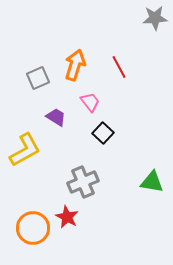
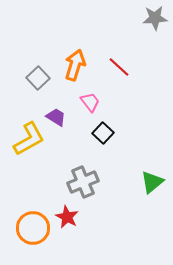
red line: rotated 20 degrees counterclockwise
gray square: rotated 20 degrees counterclockwise
yellow L-shape: moved 4 px right, 11 px up
green triangle: rotated 50 degrees counterclockwise
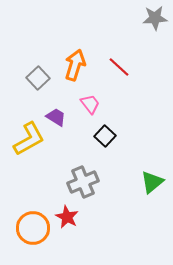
pink trapezoid: moved 2 px down
black square: moved 2 px right, 3 px down
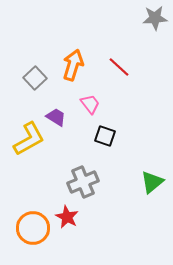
orange arrow: moved 2 px left
gray square: moved 3 px left
black square: rotated 25 degrees counterclockwise
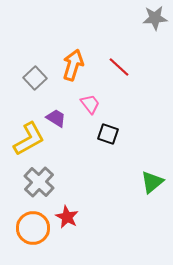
purple trapezoid: moved 1 px down
black square: moved 3 px right, 2 px up
gray cross: moved 44 px left; rotated 24 degrees counterclockwise
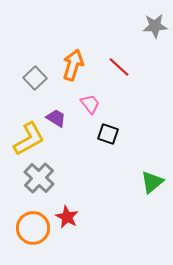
gray star: moved 8 px down
gray cross: moved 4 px up
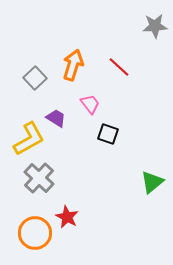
orange circle: moved 2 px right, 5 px down
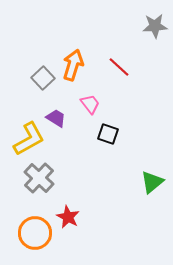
gray square: moved 8 px right
red star: moved 1 px right
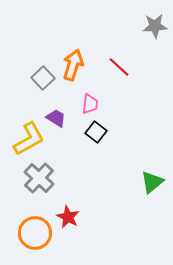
pink trapezoid: rotated 45 degrees clockwise
black square: moved 12 px left, 2 px up; rotated 20 degrees clockwise
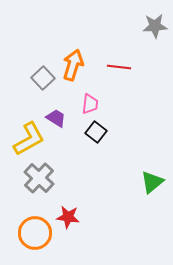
red line: rotated 35 degrees counterclockwise
red star: rotated 20 degrees counterclockwise
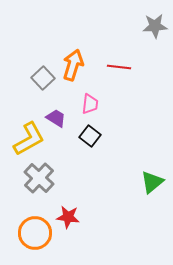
black square: moved 6 px left, 4 px down
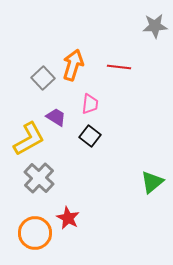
purple trapezoid: moved 1 px up
red star: moved 1 px down; rotated 20 degrees clockwise
